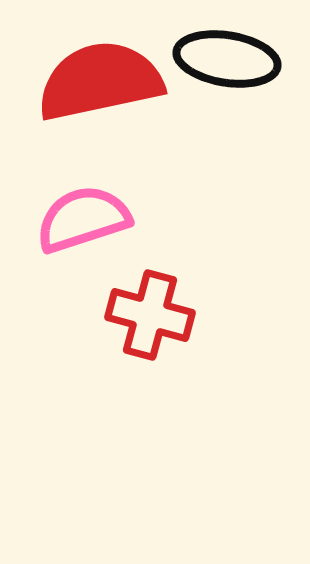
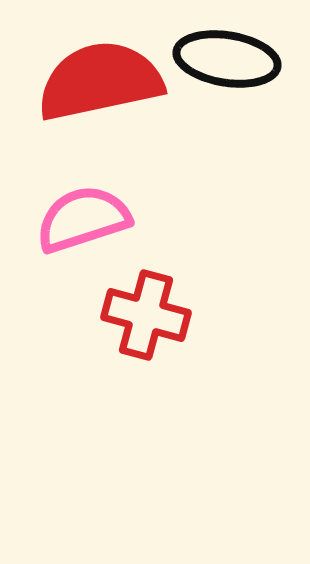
red cross: moved 4 px left
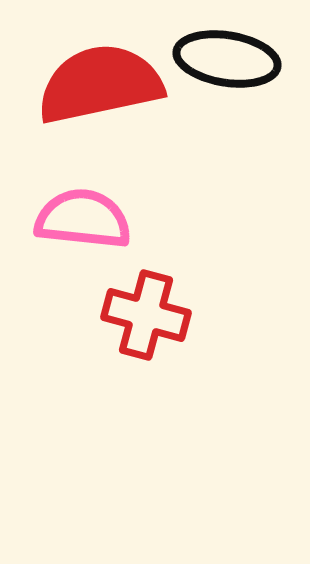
red semicircle: moved 3 px down
pink semicircle: rotated 24 degrees clockwise
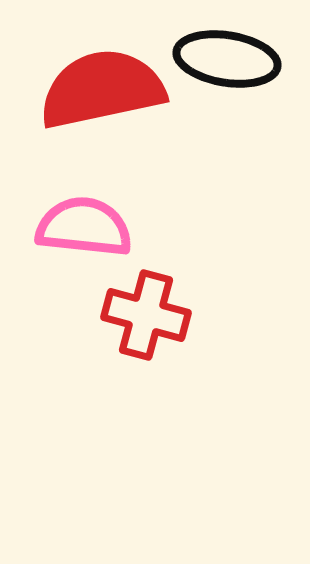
red semicircle: moved 2 px right, 5 px down
pink semicircle: moved 1 px right, 8 px down
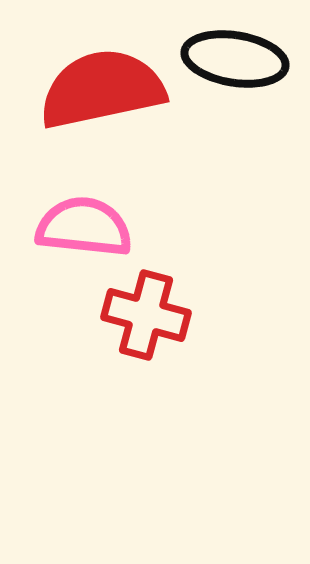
black ellipse: moved 8 px right
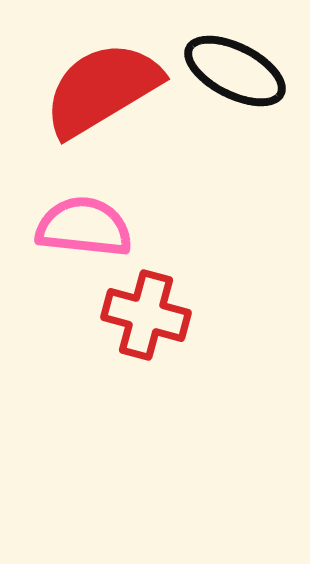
black ellipse: moved 12 px down; rotated 18 degrees clockwise
red semicircle: rotated 19 degrees counterclockwise
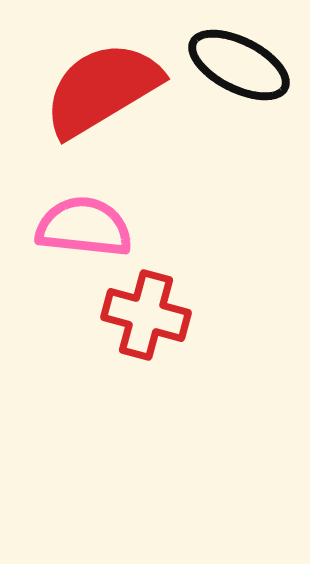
black ellipse: moved 4 px right, 6 px up
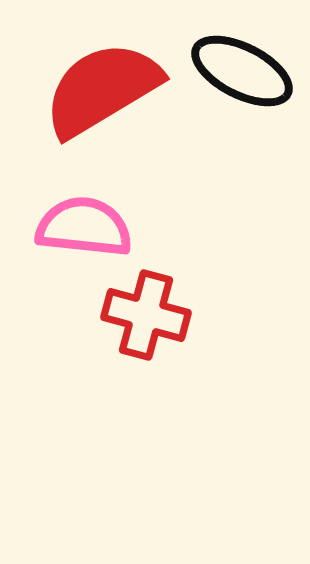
black ellipse: moved 3 px right, 6 px down
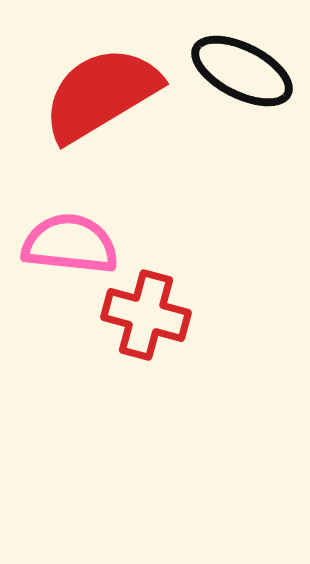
red semicircle: moved 1 px left, 5 px down
pink semicircle: moved 14 px left, 17 px down
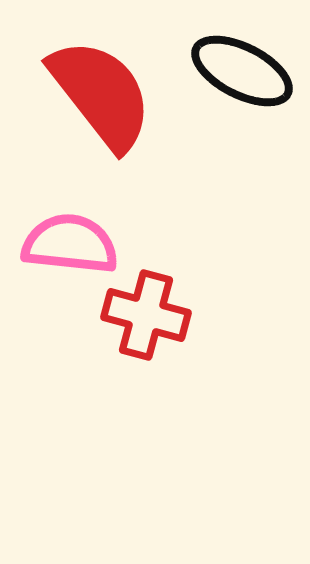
red semicircle: rotated 83 degrees clockwise
